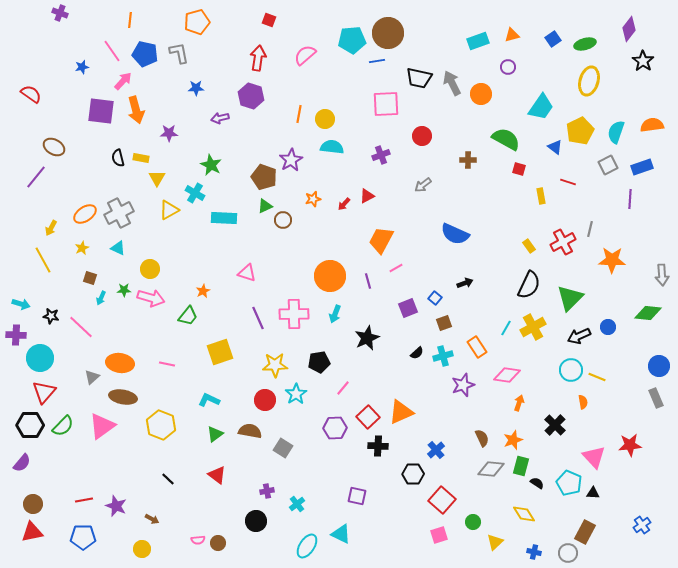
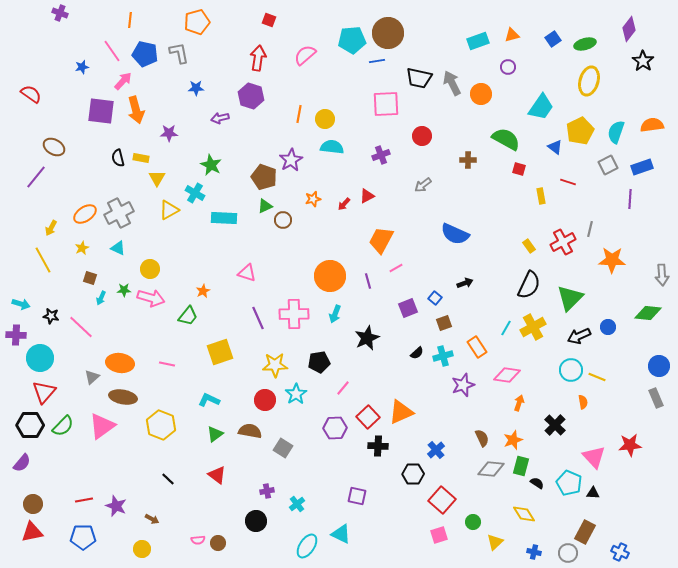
blue cross at (642, 525): moved 22 px left, 27 px down; rotated 30 degrees counterclockwise
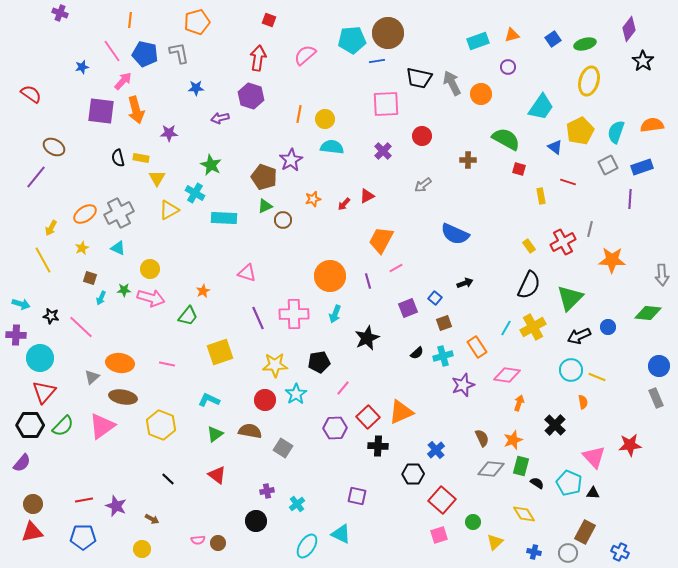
purple cross at (381, 155): moved 2 px right, 4 px up; rotated 24 degrees counterclockwise
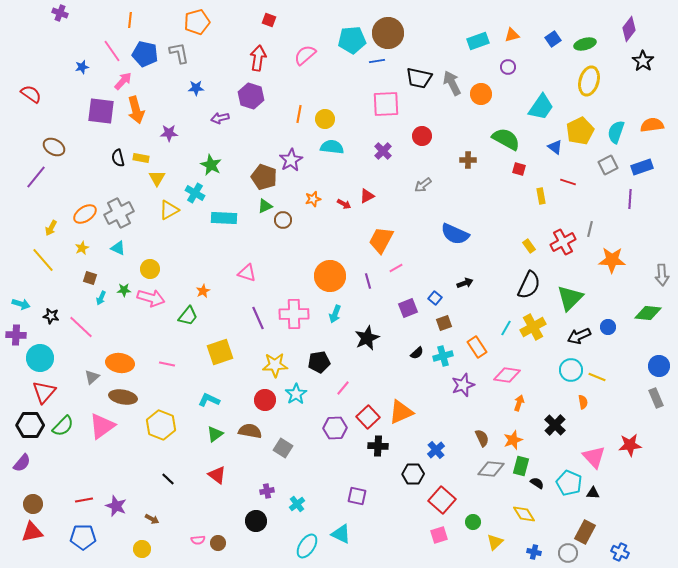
red arrow at (344, 204): rotated 104 degrees counterclockwise
yellow line at (43, 260): rotated 12 degrees counterclockwise
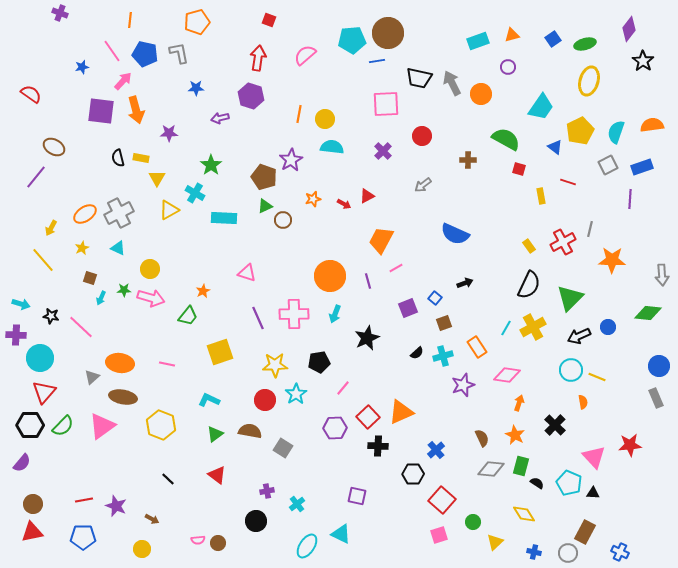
green star at (211, 165): rotated 10 degrees clockwise
orange star at (513, 440): moved 2 px right, 5 px up; rotated 24 degrees counterclockwise
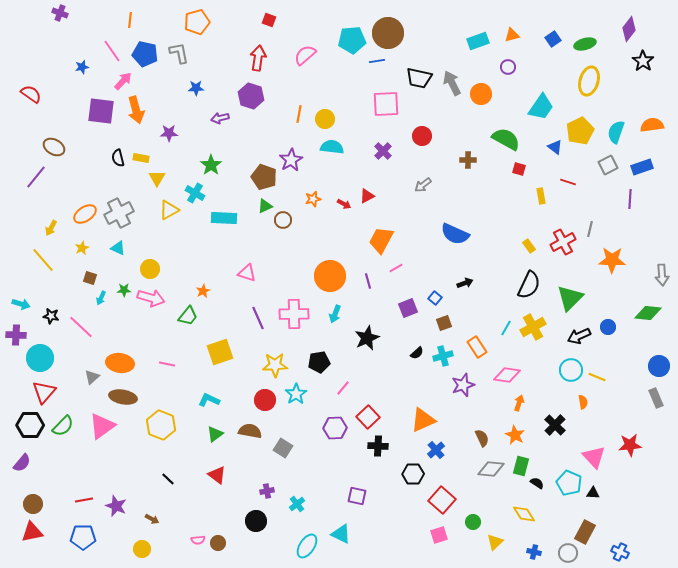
orange triangle at (401, 412): moved 22 px right, 8 px down
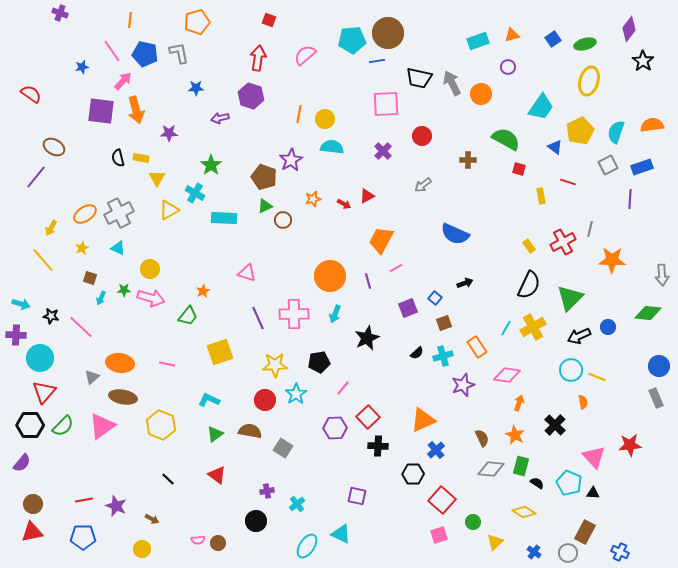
yellow diamond at (524, 514): moved 2 px up; rotated 25 degrees counterclockwise
blue cross at (534, 552): rotated 24 degrees clockwise
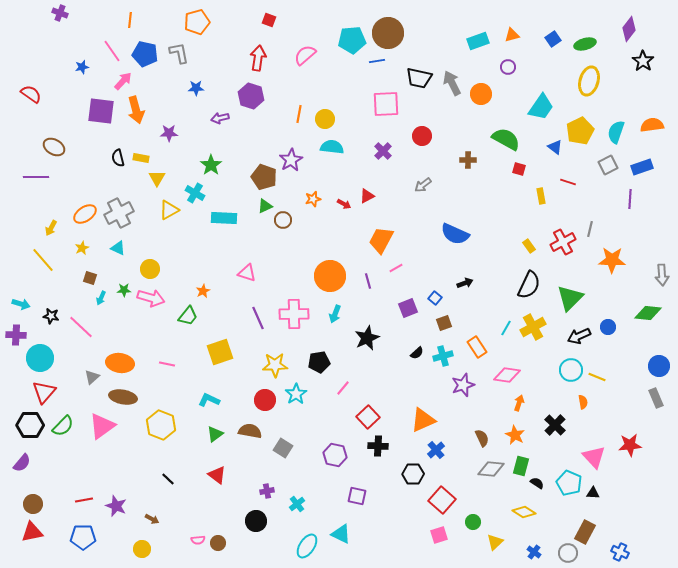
purple line at (36, 177): rotated 50 degrees clockwise
purple hexagon at (335, 428): moved 27 px down; rotated 15 degrees clockwise
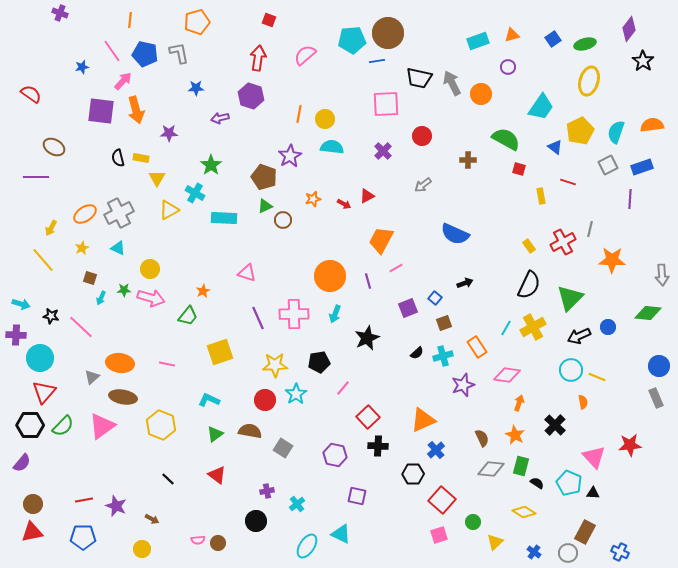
purple star at (291, 160): moved 1 px left, 4 px up
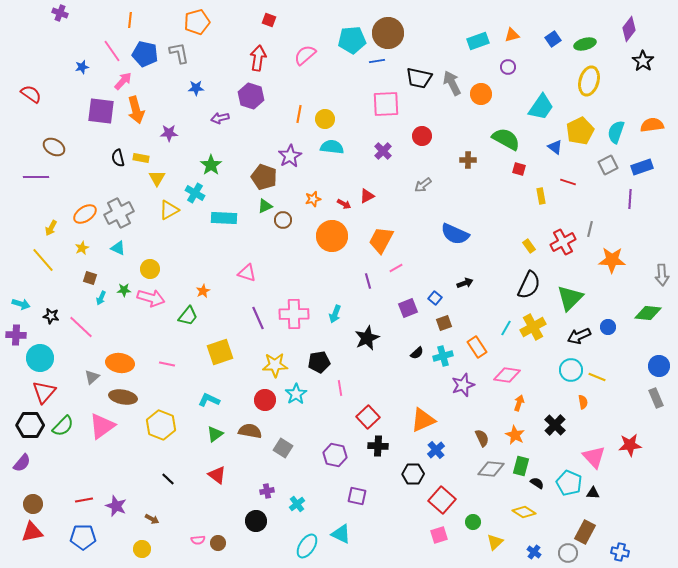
orange circle at (330, 276): moved 2 px right, 40 px up
pink line at (343, 388): moved 3 px left; rotated 49 degrees counterclockwise
blue cross at (620, 552): rotated 12 degrees counterclockwise
